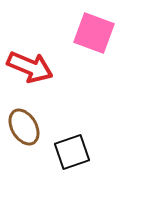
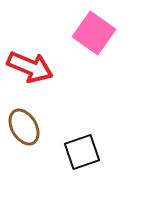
pink square: rotated 15 degrees clockwise
black square: moved 10 px right
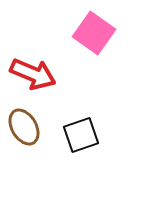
red arrow: moved 3 px right, 7 px down
black square: moved 1 px left, 17 px up
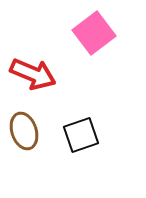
pink square: rotated 18 degrees clockwise
brown ellipse: moved 4 px down; rotated 12 degrees clockwise
